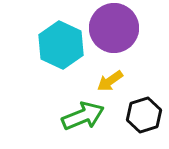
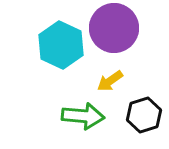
green arrow: rotated 27 degrees clockwise
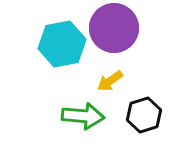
cyan hexagon: moved 1 px right, 1 px up; rotated 24 degrees clockwise
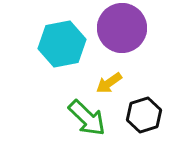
purple circle: moved 8 px right
yellow arrow: moved 1 px left, 2 px down
green arrow: moved 4 px right, 2 px down; rotated 39 degrees clockwise
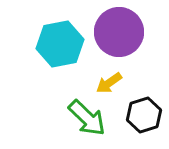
purple circle: moved 3 px left, 4 px down
cyan hexagon: moved 2 px left
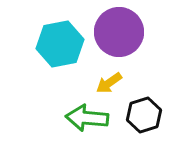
green arrow: rotated 141 degrees clockwise
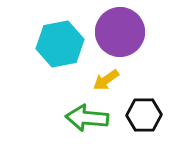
purple circle: moved 1 px right
yellow arrow: moved 3 px left, 3 px up
black hexagon: rotated 16 degrees clockwise
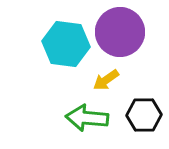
cyan hexagon: moved 6 px right; rotated 18 degrees clockwise
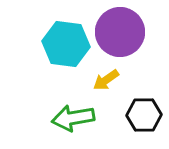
green arrow: moved 14 px left; rotated 15 degrees counterclockwise
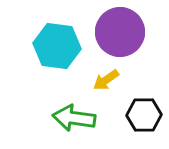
cyan hexagon: moved 9 px left, 2 px down
green arrow: moved 1 px right; rotated 18 degrees clockwise
